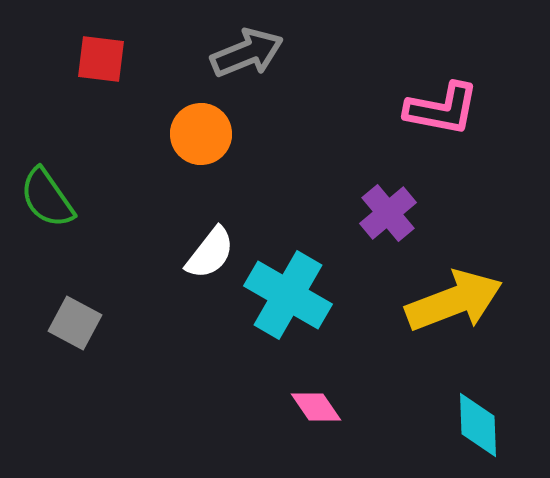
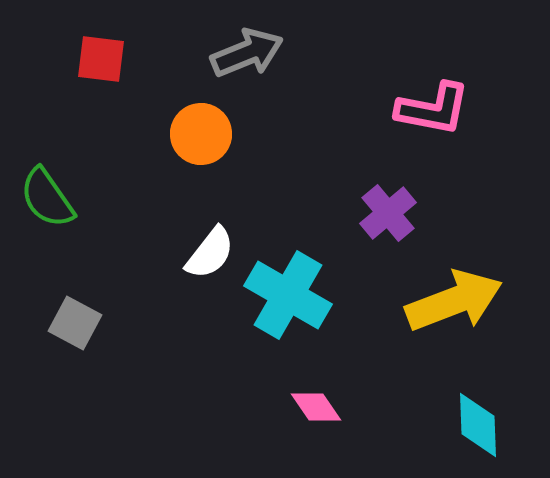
pink L-shape: moved 9 px left
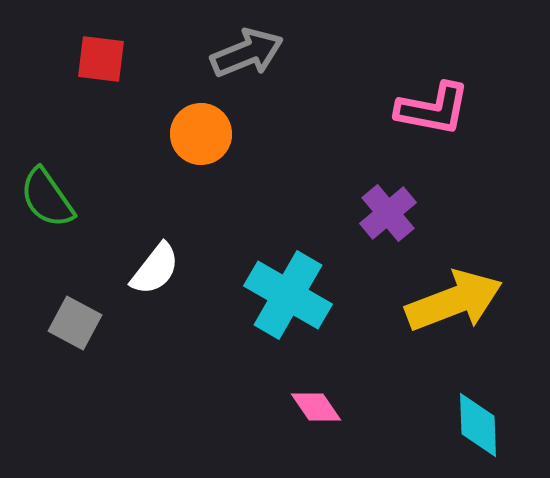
white semicircle: moved 55 px left, 16 px down
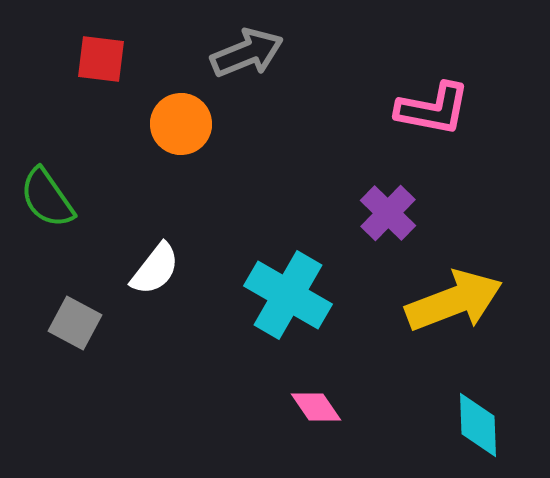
orange circle: moved 20 px left, 10 px up
purple cross: rotated 6 degrees counterclockwise
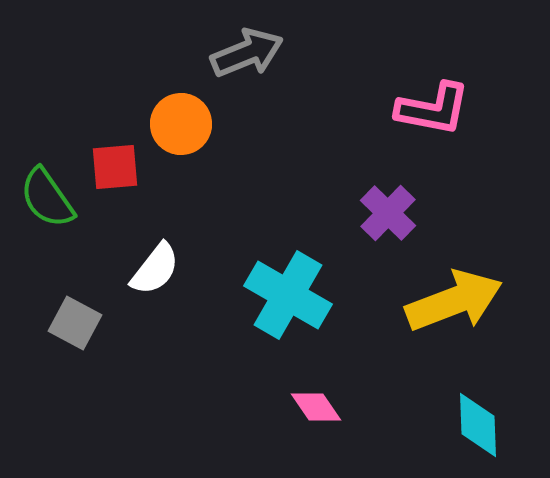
red square: moved 14 px right, 108 px down; rotated 12 degrees counterclockwise
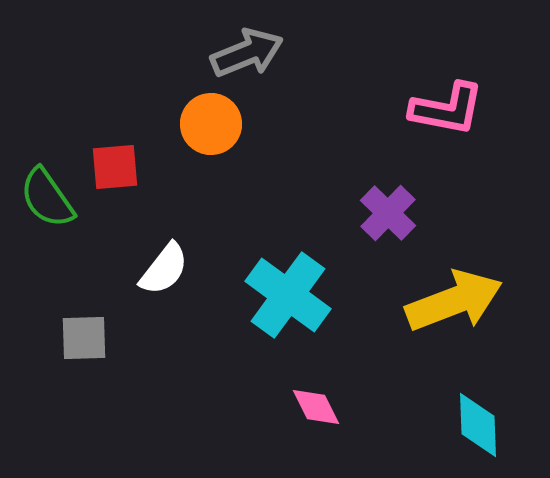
pink L-shape: moved 14 px right
orange circle: moved 30 px right
white semicircle: moved 9 px right
cyan cross: rotated 6 degrees clockwise
gray square: moved 9 px right, 15 px down; rotated 30 degrees counterclockwise
pink diamond: rotated 8 degrees clockwise
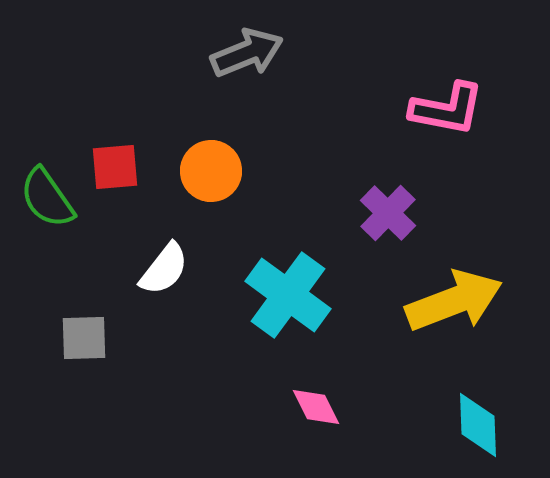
orange circle: moved 47 px down
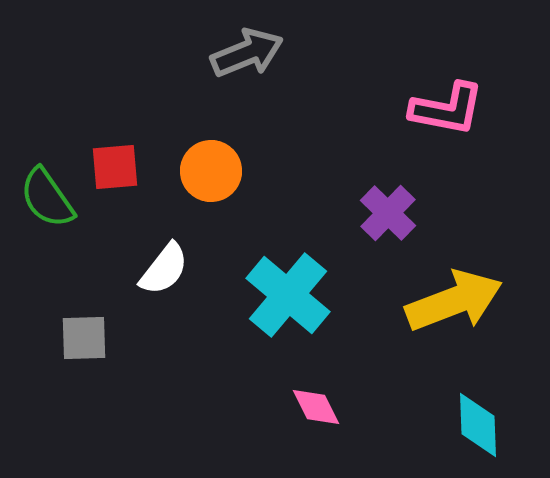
cyan cross: rotated 4 degrees clockwise
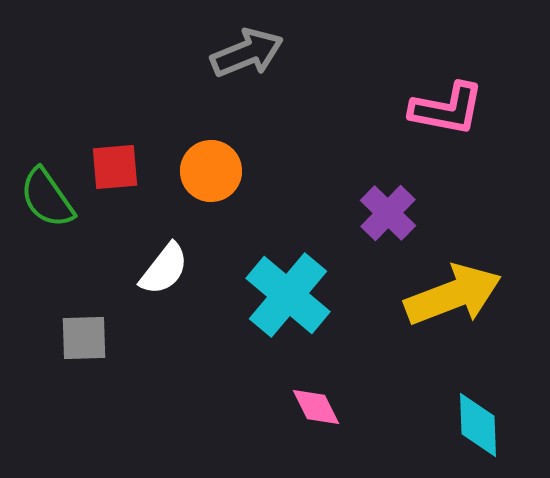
yellow arrow: moved 1 px left, 6 px up
